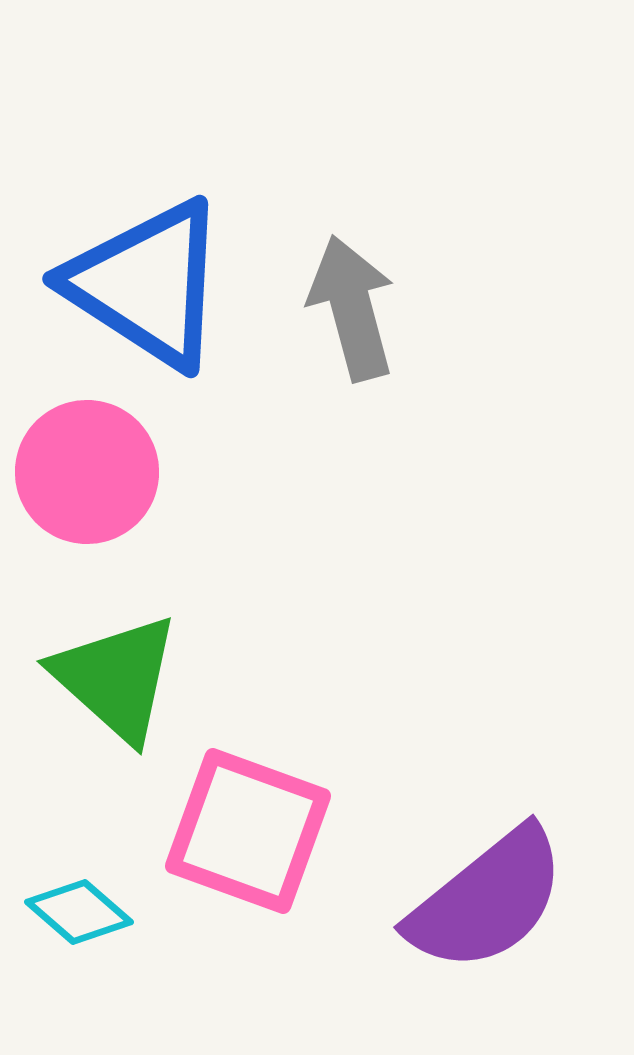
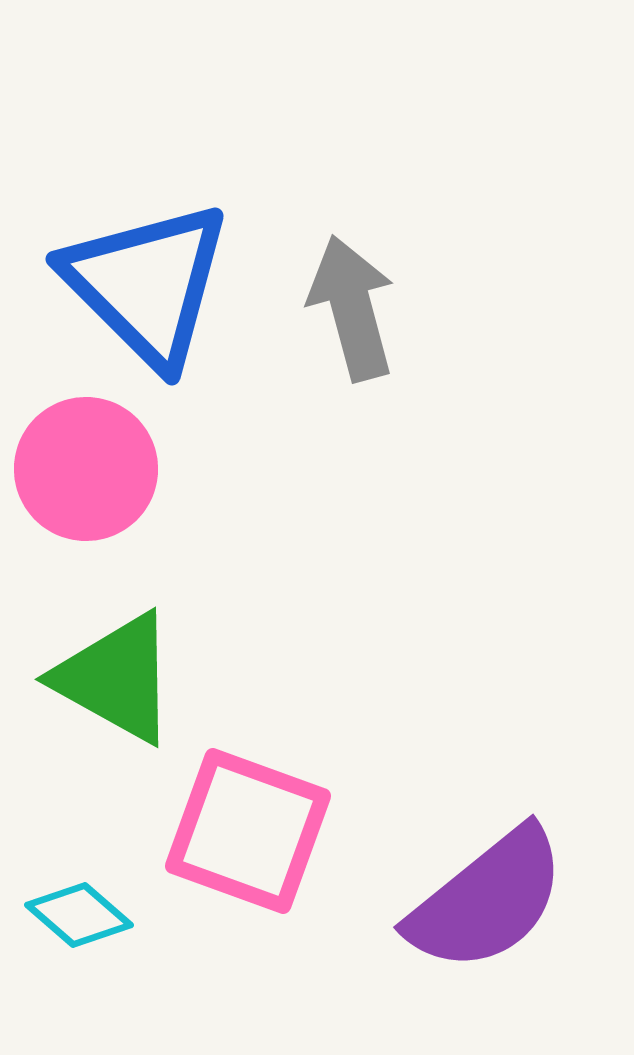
blue triangle: rotated 12 degrees clockwise
pink circle: moved 1 px left, 3 px up
green triangle: rotated 13 degrees counterclockwise
cyan diamond: moved 3 px down
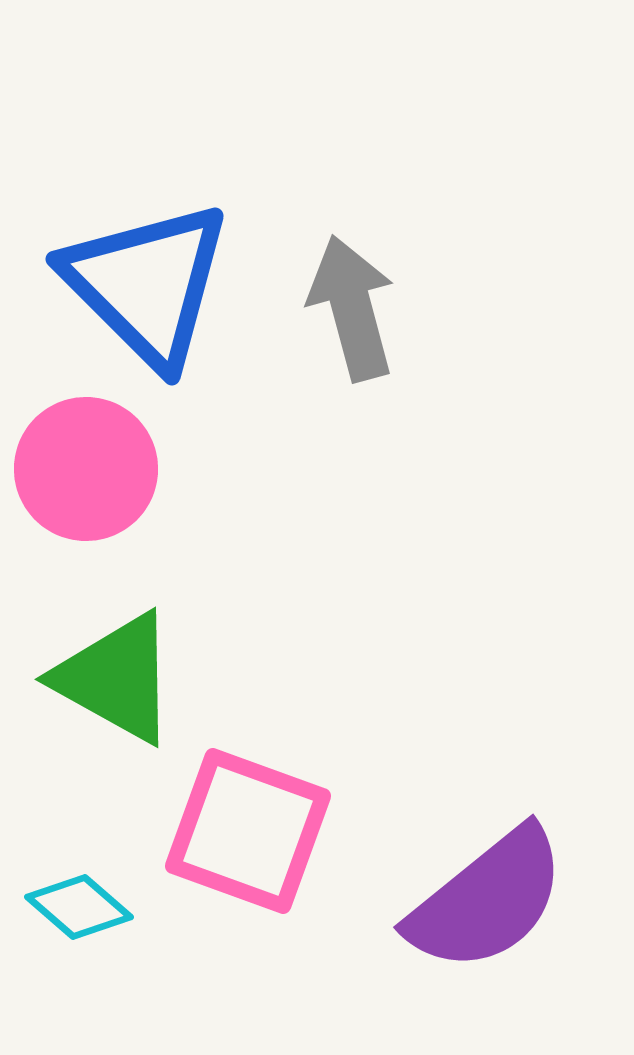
cyan diamond: moved 8 px up
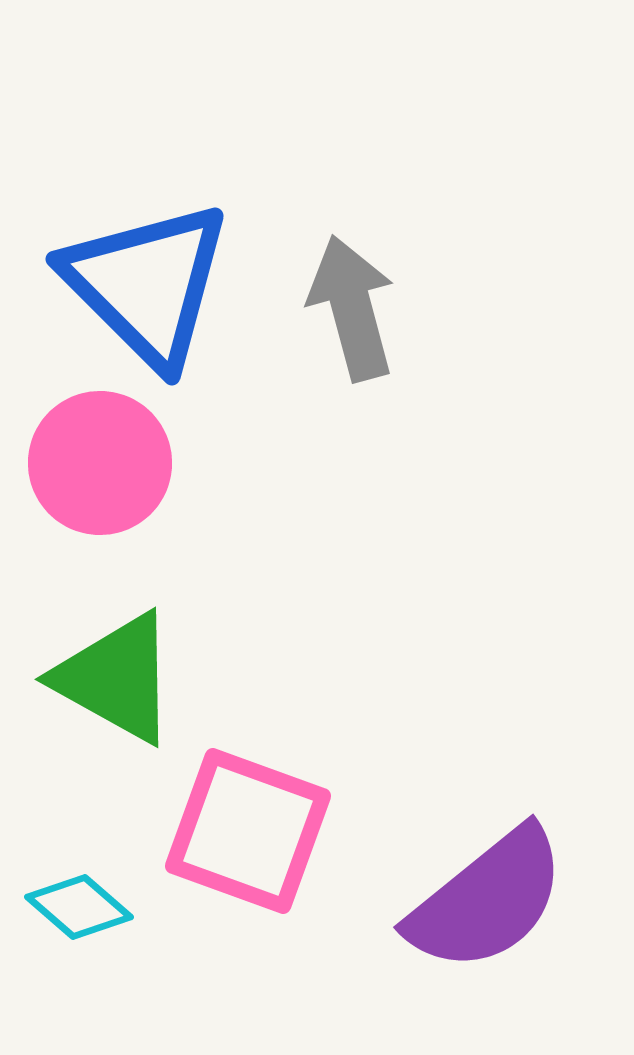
pink circle: moved 14 px right, 6 px up
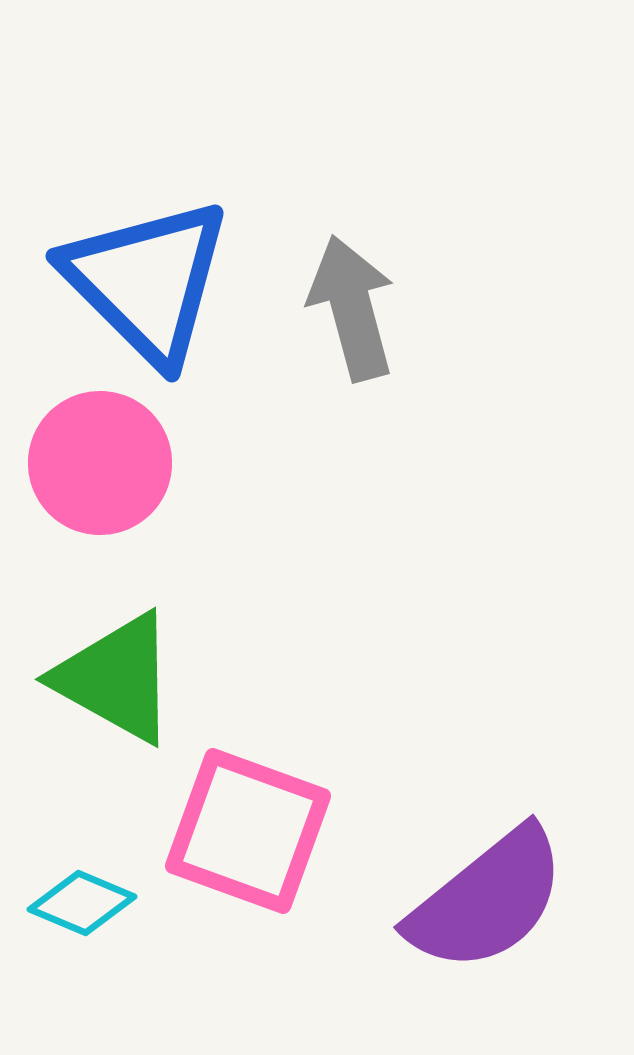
blue triangle: moved 3 px up
cyan diamond: moved 3 px right, 4 px up; rotated 18 degrees counterclockwise
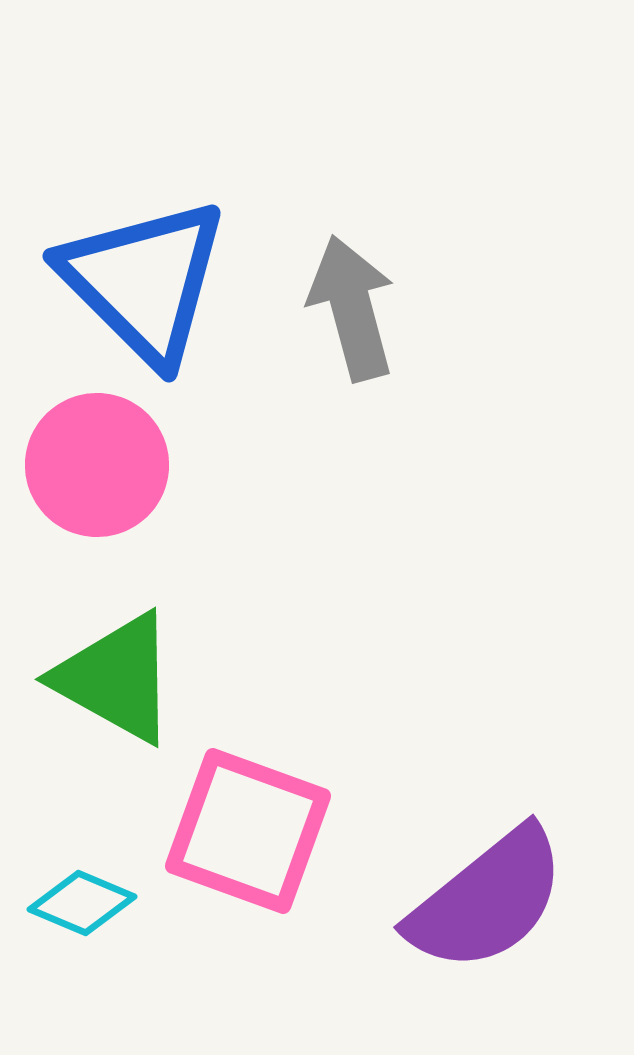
blue triangle: moved 3 px left
pink circle: moved 3 px left, 2 px down
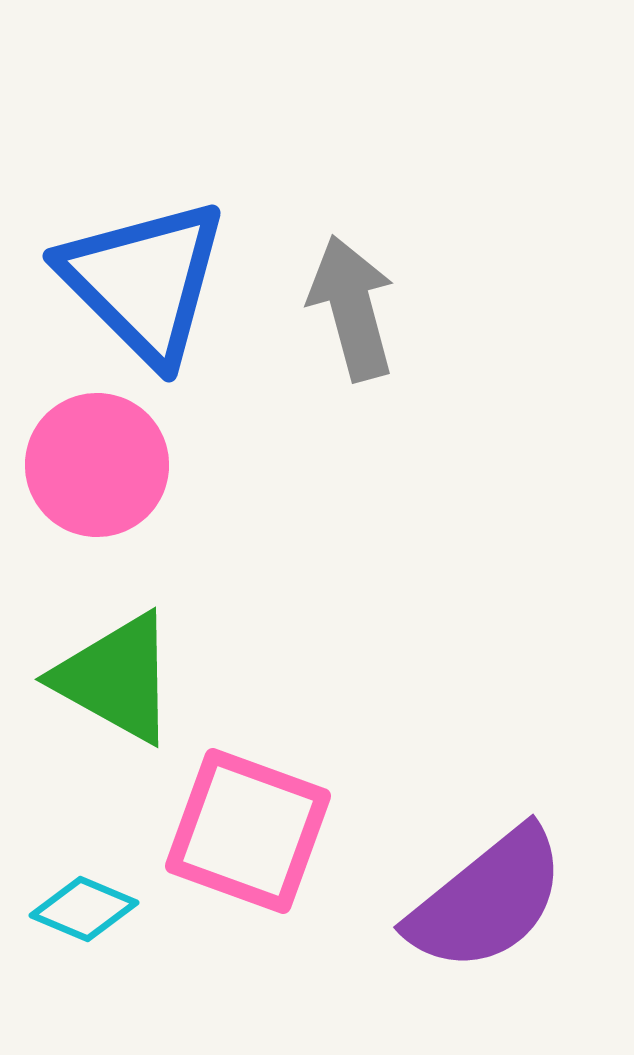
cyan diamond: moved 2 px right, 6 px down
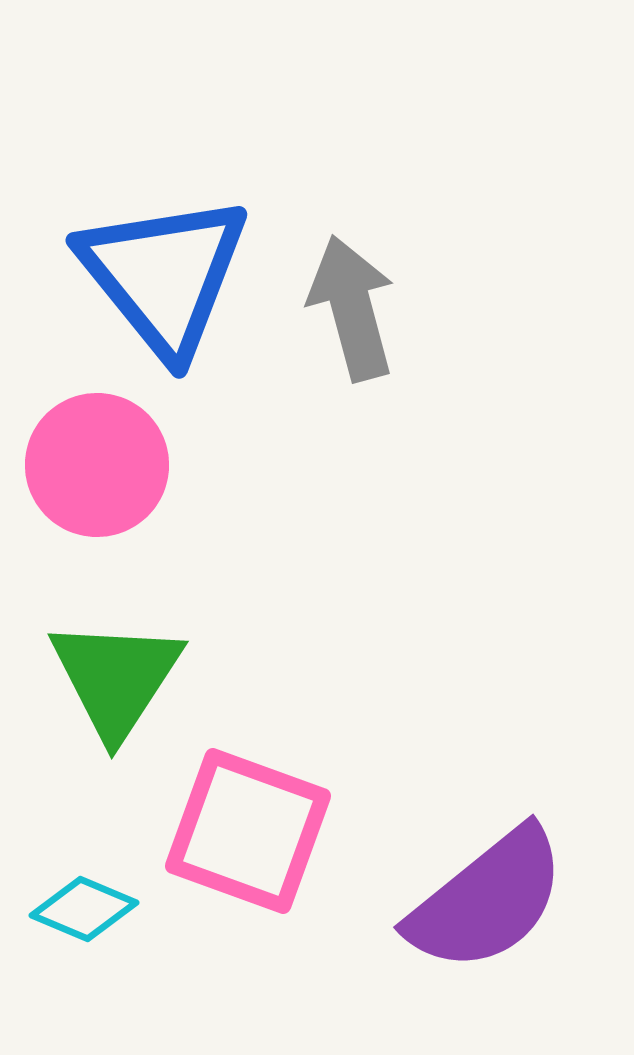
blue triangle: moved 20 px right, 6 px up; rotated 6 degrees clockwise
green triangle: rotated 34 degrees clockwise
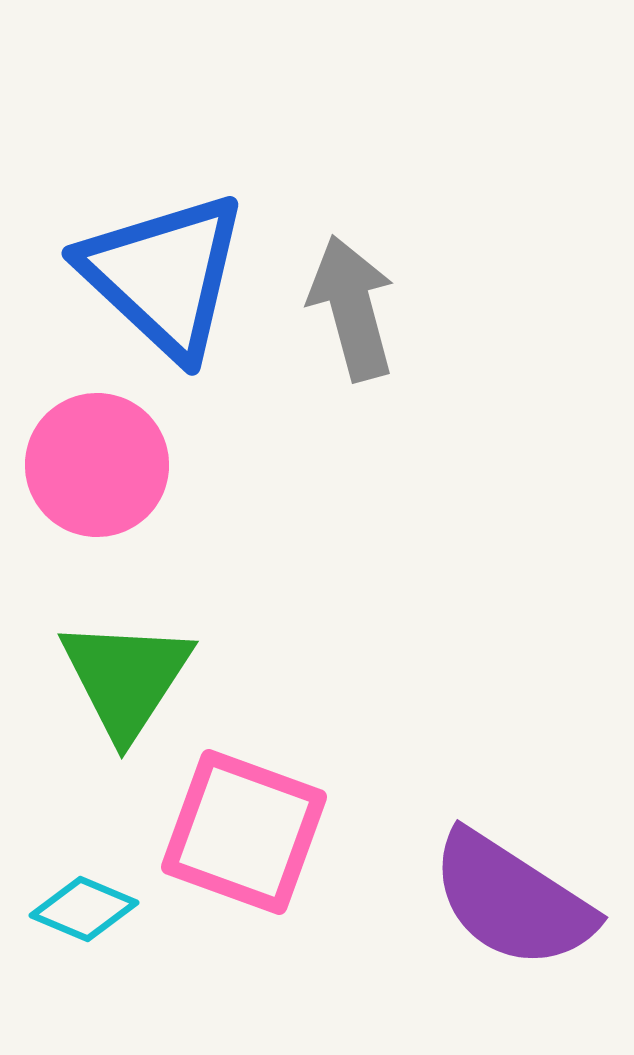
blue triangle: rotated 8 degrees counterclockwise
green triangle: moved 10 px right
pink square: moved 4 px left, 1 px down
purple semicircle: moved 25 px right; rotated 72 degrees clockwise
